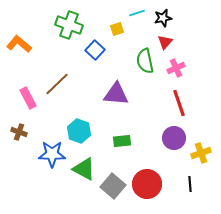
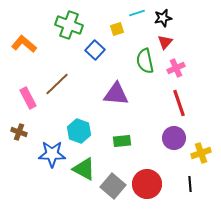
orange L-shape: moved 5 px right
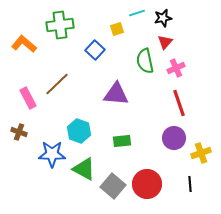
green cross: moved 9 px left; rotated 28 degrees counterclockwise
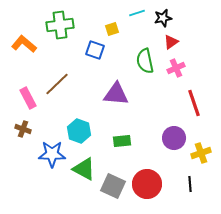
yellow square: moved 5 px left
red triangle: moved 6 px right; rotated 14 degrees clockwise
blue square: rotated 24 degrees counterclockwise
red line: moved 15 px right
brown cross: moved 4 px right, 3 px up
gray square: rotated 15 degrees counterclockwise
